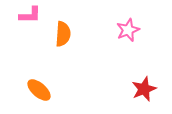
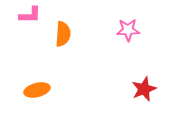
pink star: rotated 20 degrees clockwise
orange ellipse: moved 2 px left; rotated 55 degrees counterclockwise
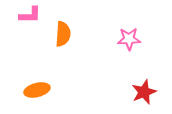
pink star: moved 1 px right, 9 px down
red star: moved 3 px down
